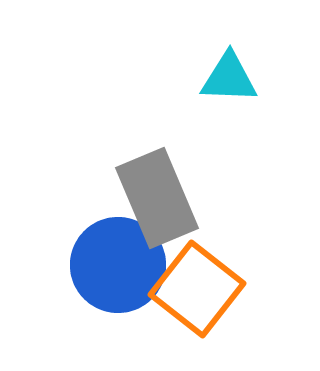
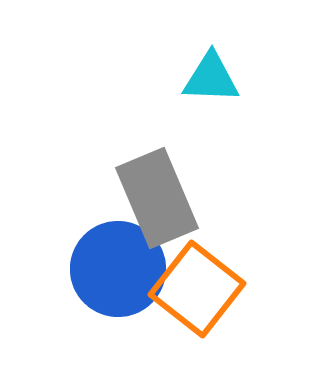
cyan triangle: moved 18 px left
blue circle: moved 4 px down
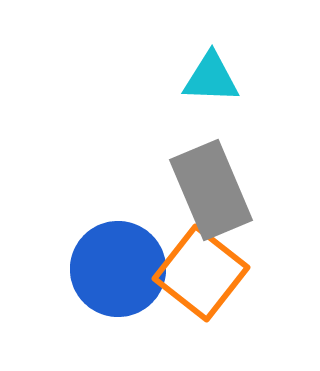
gray rectangle: moved 54 px right, 8 px up
orange square: moved 4 px right, 16 px up
